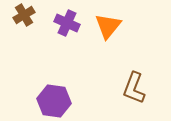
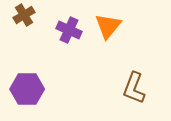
purple cross: moved 2 px right, 7 px down
purple hexagon: moved 27 px left, 12 px up; rotated 8 degrees counterclockwise
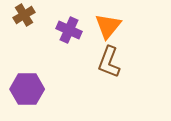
brown L-shape: moved 25 px left, 26 px up
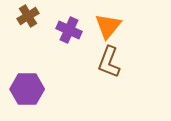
brown cross: moved 4 px right, 1 px down
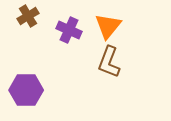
purple hexagon: moved 1 px left, 1 px down
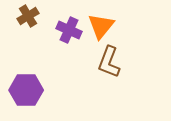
orange triangle: moved 7 px left
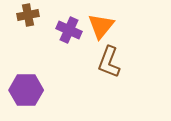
brown cross: moved 1 px up; rotated 20 degrees clockwise
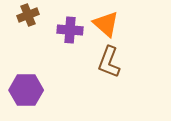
brown cross: rotated 10 degrees counterclockwise
orange triangle: moved 5 px right, 2 px up; rotated 28 degrees counterclockwise
purple cross: moved 1 px right; rotated 20 degrees counterclockwise
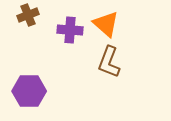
purple hexagon: moved 3 px right, 1 px down
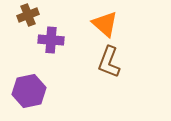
orange triangle: moved 1 px left
purple cross: moved 19 px left, 10 px down
purple hexagon: rotated 12 degrees counterclockwise
